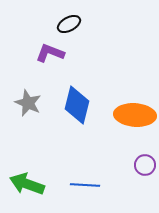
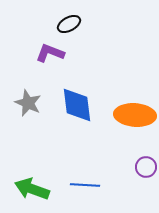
blue diamond: rotated 21 degrees counterclockwise
purple circle: moved 1 px right, 2 px down
green arrow: moved 5 px right, 5 px down
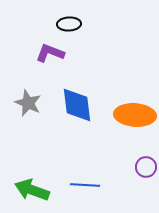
black ellipse: rotated 25 degrees clockwise
green arrow: moved 1 px down
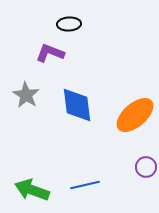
gray star: moved 2 px left, 8 px up; rotated 8 degrees clockwise
orange ellipse: rotated 45 degrees counterclockwise
blue line: rotated 16 degrees counterclockwise
